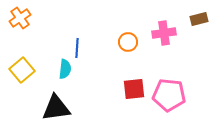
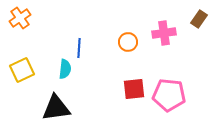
brown rectangle: rotated 42 degrees counterclockwise
blue line: moved 2 px right
yellow square: rotated 15 degrees clockwise
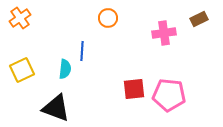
brown rectangle: rotated 30 degrees clockwise
orange circle: moved 20 px left, 24 px up
blue line: moved 3 px right, 3 px down
black triangle: rotated 28 degrees clockwise
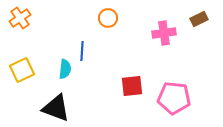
red square: moved 2 px left, 3 px up
pink pentagon: moved 5 px right, 3 px down
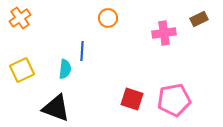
red square: moved 13 px down; rotated 25 degrees clockwise
pink pentagon: moved 2 px down; rotated 16 degrees counterclockwise
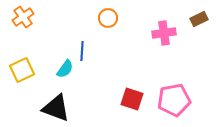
orange cross: moved 3 px right, 1 px up
cyan semicircle: rotated 30 degrees clockwise
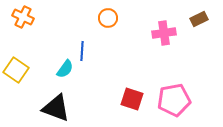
orange cross: rotated 30 degrees counterclockwise
yellow square: moved 6 px left; rotated 30 degrees counterclockwise
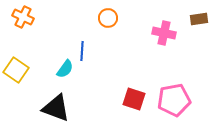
brown rectangle: rotated 18 degrees clockwise
pink cross: rotated 20 degrees clockwise
red square: moved 2 px right
